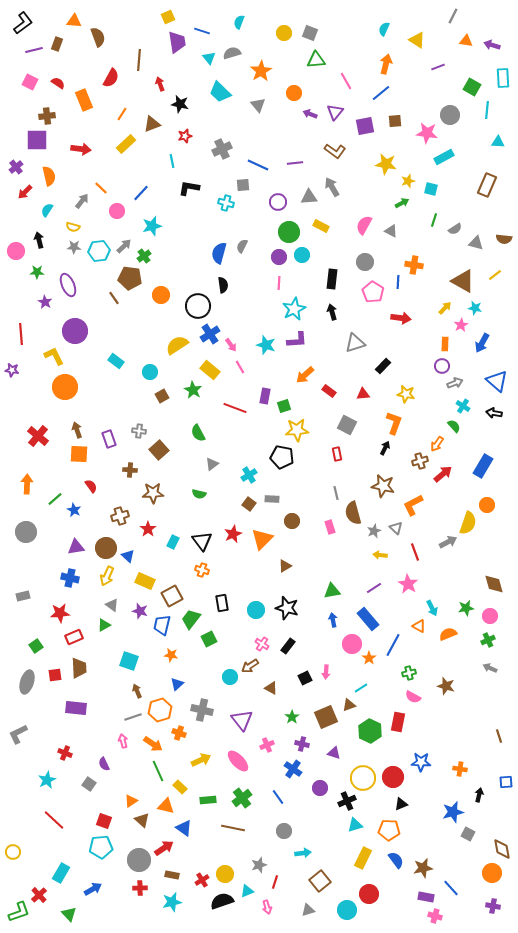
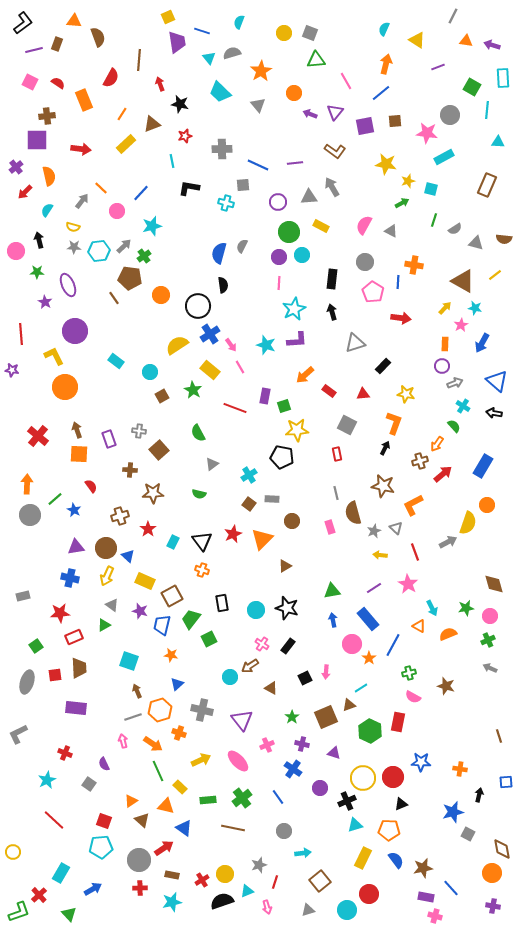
gray cross at (222, 149): rotated 24 degrees clockwise
gray circle at (26, 532): moved 4 px right, 17 px up
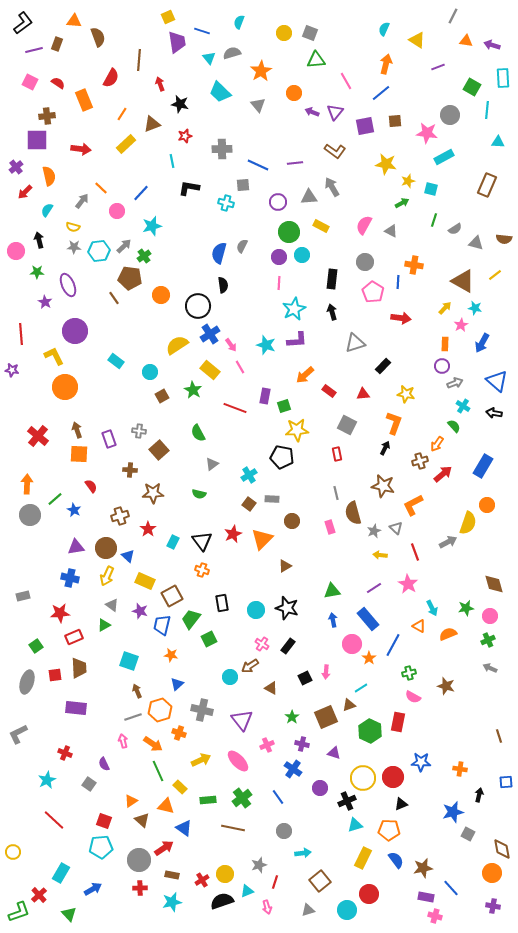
purple arrow at (310, 114): moved 2 px right, 2 px up
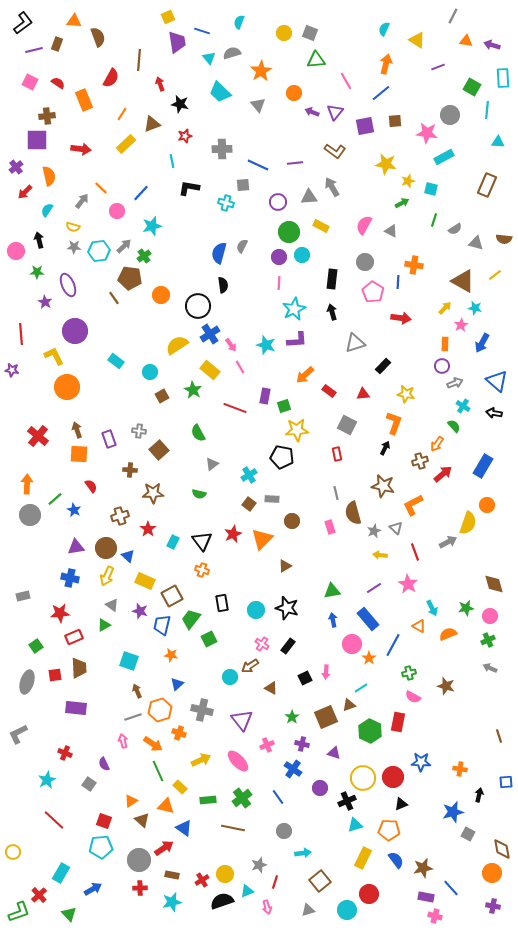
orange circle at (65, 387): moved 2 px right
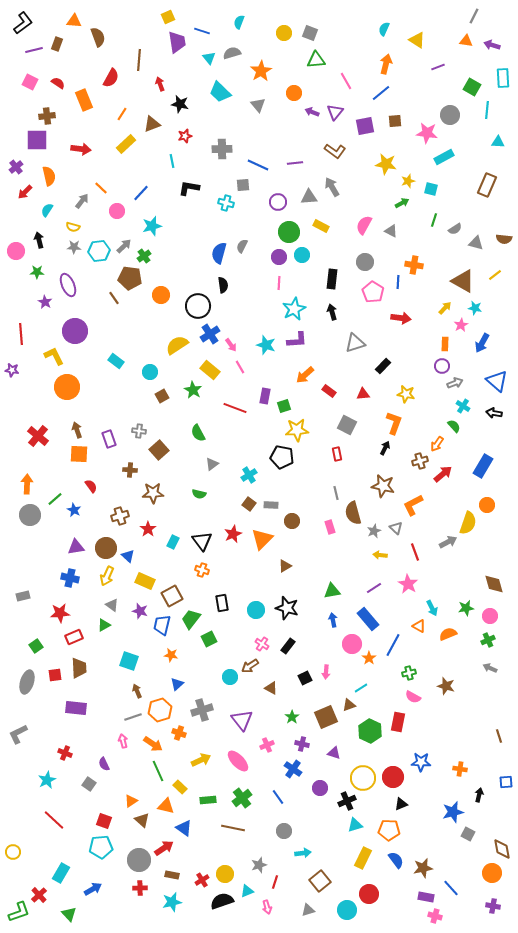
gray line at (453, 16): moved 21 px right
gray rectangle at (272, 499): moved 1 px left, 6 px down
gray cross at (202, 710): rotated 30 degrees counterclockwise
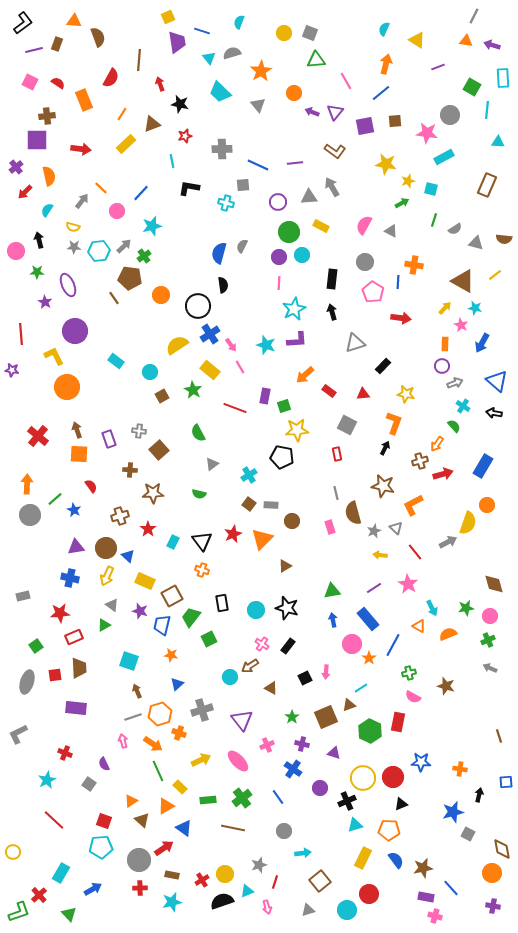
pink star at (461, 325): rotated 16 degrees counterclockwise
red arrow at (443, 474): rotated 24 degrees clockwise
red line at (415, 552): rotated 18 degrees counterclockwise
green trapezoid at (191, 619): moved 2 px up
orange hexagon at (160, 710): moved 4 px down
orange triangle at (166, 806): rotated 42 degrees counterclockwise
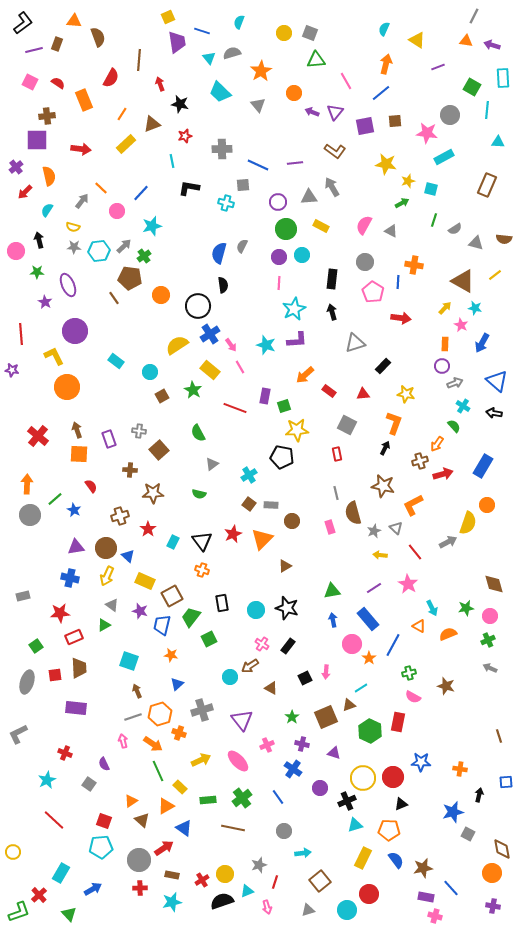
green circle at (289, 232): moved 3 px left, 3 px up
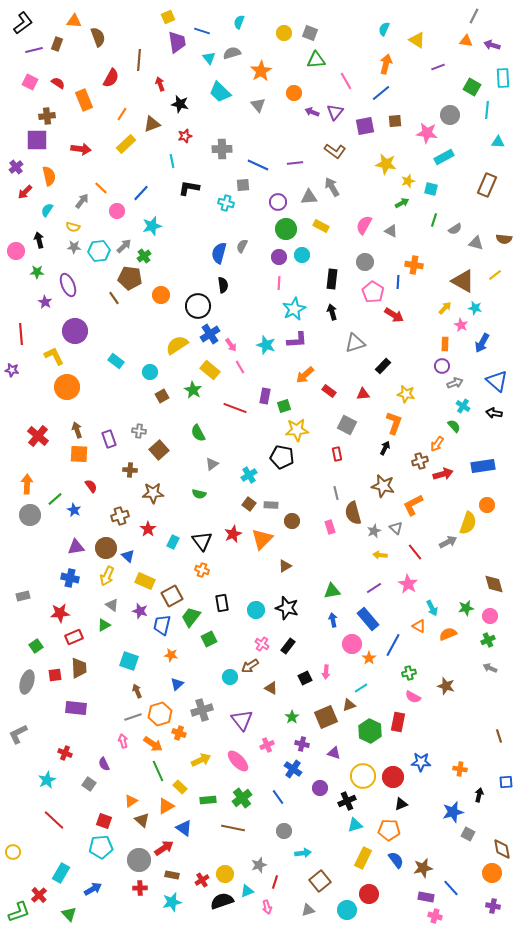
red arrow at (401, 318): moved 7 px left, 3 px up; rotated 24 degrees clockwise
blue rectangle at (483, 466): rotated 50 degrees clockwise
yellow circle at (363, 778): moved 2 px up
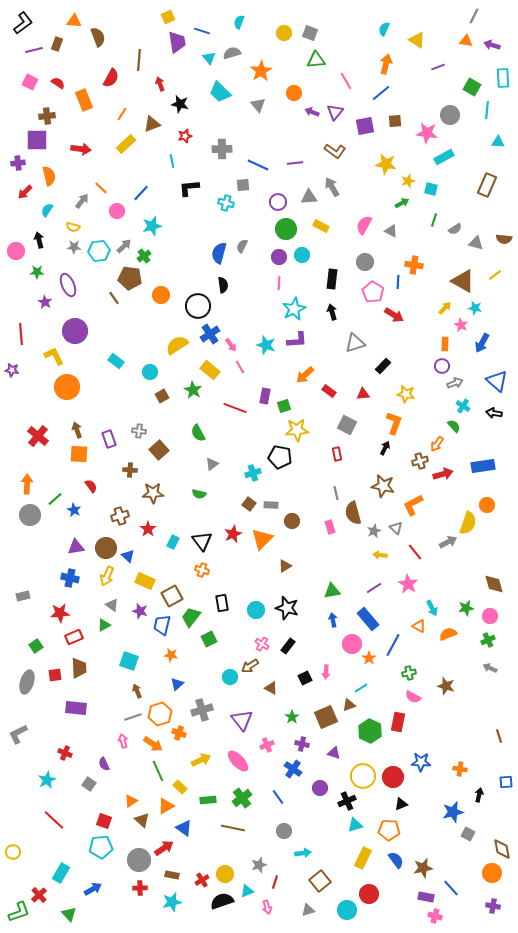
purple cross at (16, 167): moved 2 px right, 4 px up; rotated 32 degrees clockwise
black L-shape at (189, 188): rotated 15 degrees counterclockwise
black pentagon at (282, 457): moved 2 px left
cyan cross at (249, 475): moved 4 px right, 2 px up; rotated 14 degrees clockwise
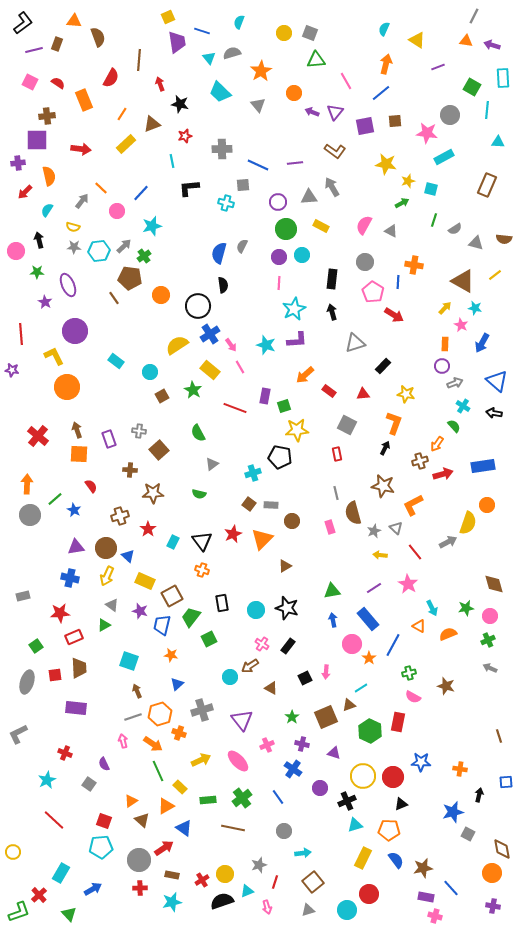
brown square at (320, 881): moved 7 px left, 1 px down
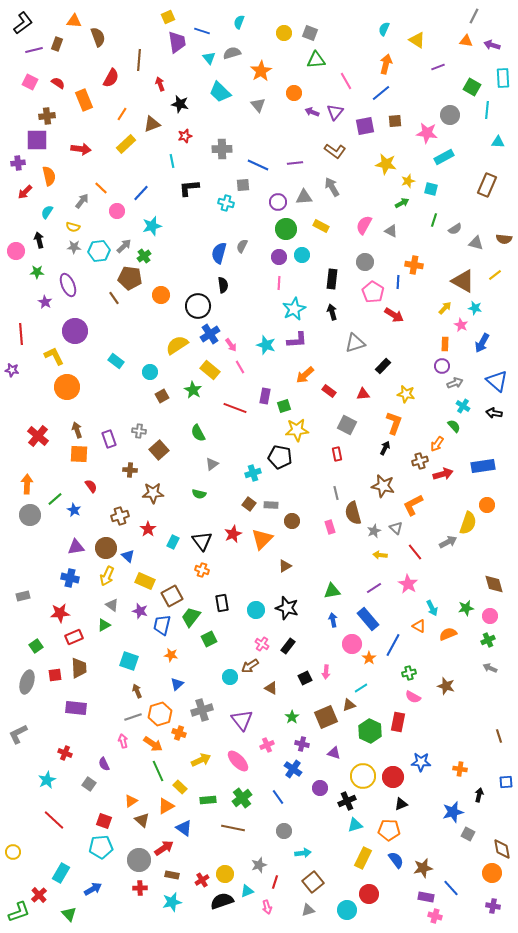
gray triangle at (309, 197): moved 5 px left
cyan semicircle at (47, 210): moved 2 px down
